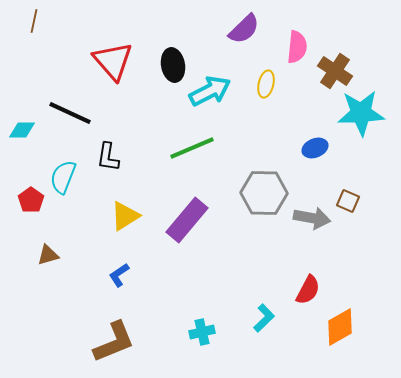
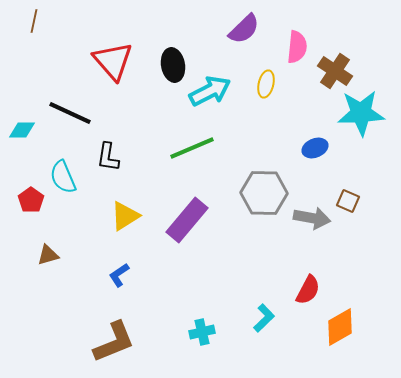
cyan semicircle: rotated 44 degrees counterclockwise
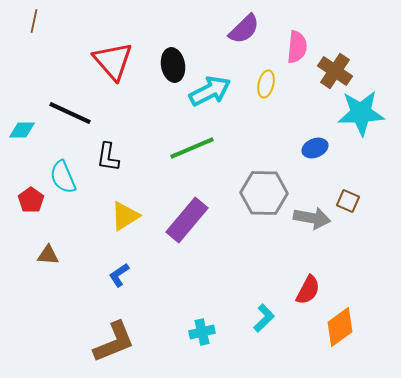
brown triangle: rotated 20 degrees clockwise
orange diamond: rotated 6 degrees counterclockwise
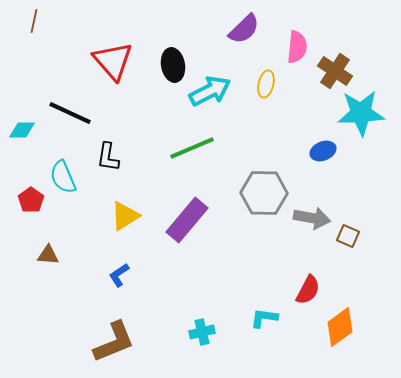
blue ellipse: moved 8 px right, 3 px down
brown square: moved 35 px down
cyan L-shape: rotated 128 degrees counterclockwise
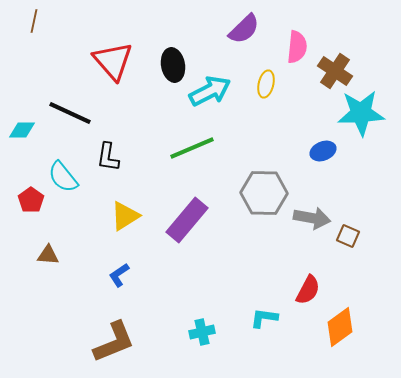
cyan semicircle: rotated 16 degrees counterclockwise
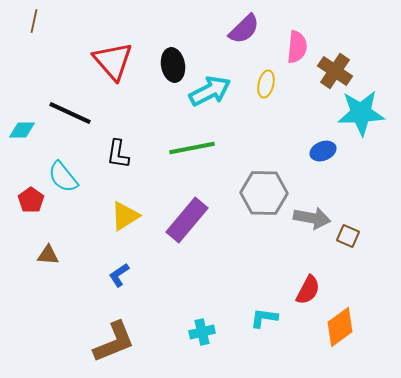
green line: rotated 12 degrees clockwise
black L-shape: moved 10 px right, 3 px up
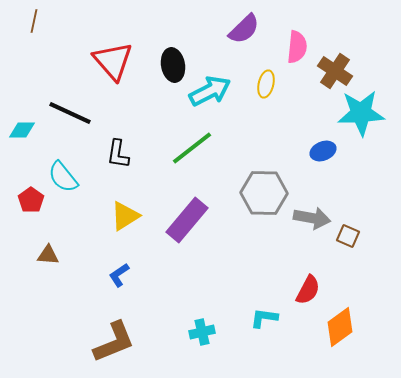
green line: rotated 27 degrees counterclockwise
